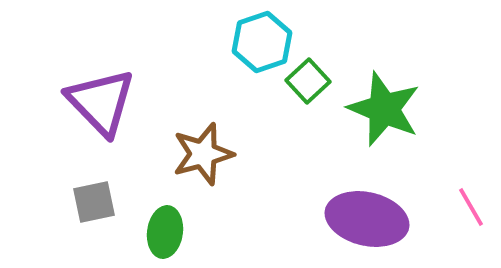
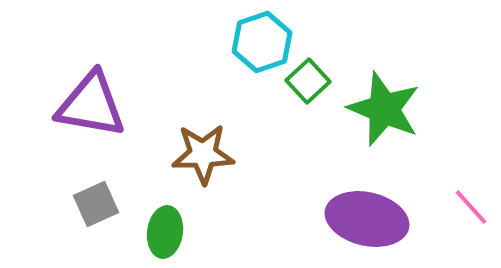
purple triangle: moved 10 px left, 3 px down; rotated 36 degrees counterclockwise
brown star: rotated 14 degrees clockwise
gray square: moved 2 px right, 2 px down; rotated 12 degrees counterclockwise
pink line: rotated 12 degrees counterclockwise
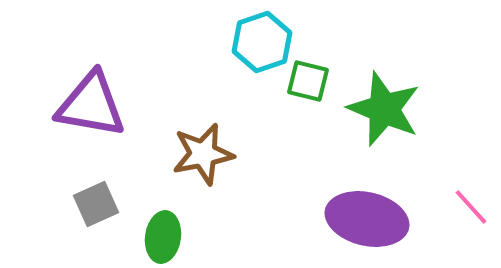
green square: rotated 33 degrees counterclockwise
brown star: rotated 10 degrees counterclockwise
green ellipse: moved 2 px left, 5 px down
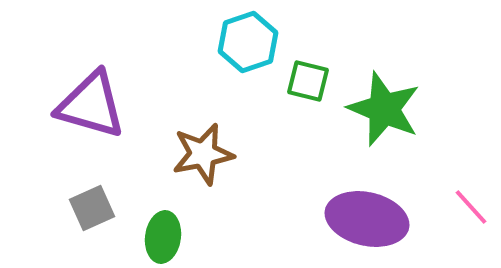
cyan hexagon: moved 14 px left
purple triangle: rotated 6 degrees clockwise
gray square: moved 4 px left, 4 px down
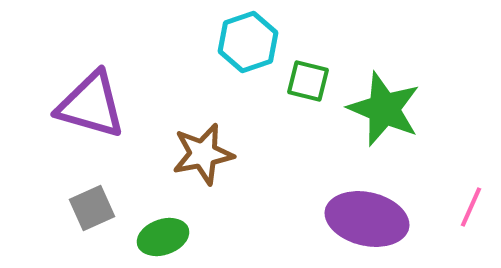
pink line: rotated 66 degrees clockwise
green ellipse: rotated 63 degrees clockwise
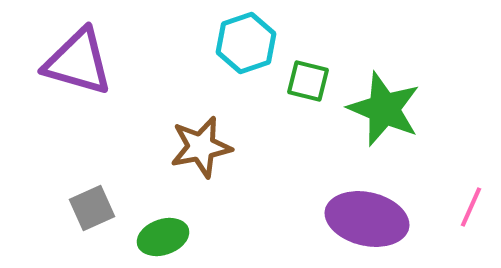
cyan hexagon: moved 2 px left, 1 px down
purple triangle: moved 13 px left, 43 px up
brown star: moved 2 px left, 7 px up
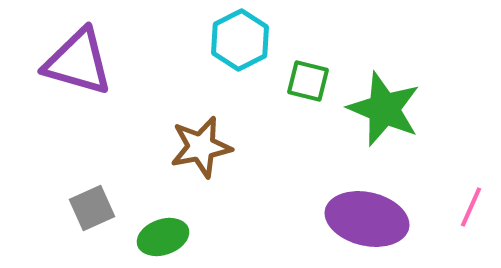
cyan hexagon: moved 6 px left, 3 px up; rotated 8 degrees counterclockwise
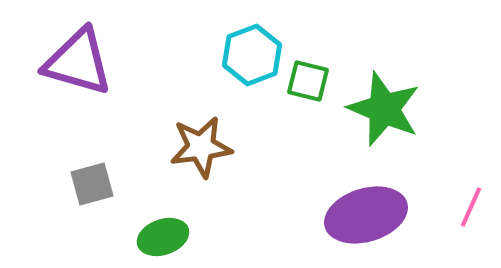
cyan hexagon: moved 12 px right, 15 px down; rotated 6 degrees clockwise
brown star: rotated 4 degrees clockwise
gray square: moved 24 px up; rotated 9 degrees clockwise
purple ellipse: moved 1 px left, 4 px up; rotated 30 degrees counterclockwise
